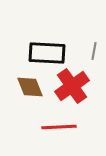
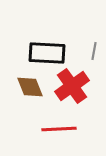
red line: moved 2 px down
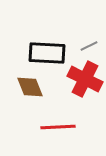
gray line: moved 5 px left, 5 px up; rotated 54 degrees clockwise
red cross: moved 13 px right, 7 px up; rotated 28 degrees counterclockwise
red line: moved 1 px left, 2 px up
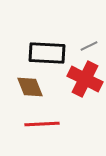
red line: moved 16 px left, 3 px up
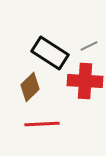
black rectangle: moved 3 px right; rotated 30 degrees clockwise
red cross: moved 2 px down; rotated 24 degrees counterclockwise
brown diamond: rotated 68 degrees clockwise
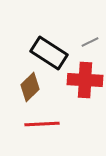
gray line: moved 1 px right, 4 px up
black rectangle: moved 1 px left
red cross: moved 1 px up
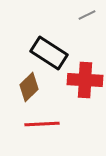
gray line: moved 3 px left, 27 px up
brown diamond: moved 1 px left
